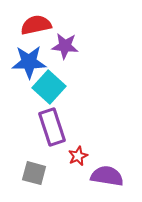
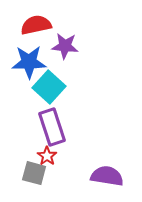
red star: moved 31 px left; rotated 12 degrees counterclockwise
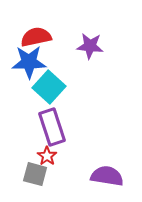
red semicircle: moved 12 px down
purple star: moved 25 px right
gray square: moved 1 px right, 1 px down
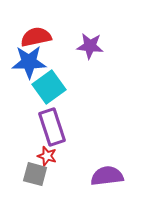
cyan square: rotated 12 degrees clockwise
red star: rotated 18 degrees counterclockwise
purple semicircle: rotated 16 degrees counterclockwise
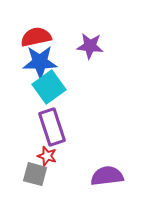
blue star: moved 11 px right
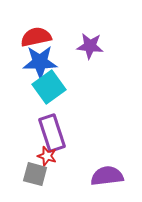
purple rectangle: moved 6 px down
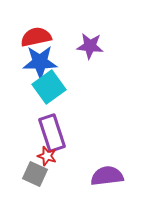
gray square: rotated 10 degrees clockwise
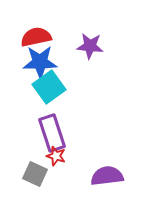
red star: moved 9 px right
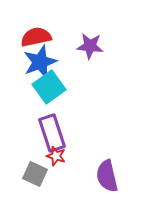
blue star: rotated 20 degrees counterclockwise
purple semicircle: rotated 96 degrees counterclockwise
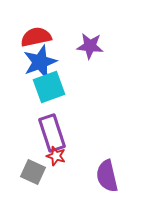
cyan square: rotated 16 degrees clockwise
gray square: moved 2 px left, 2 px up
